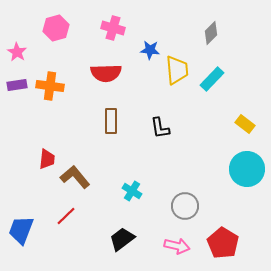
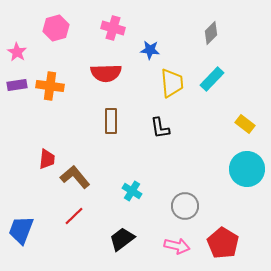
yellow trapezoid: moved 5 px left, 13 px down
red line: moved 8 px right
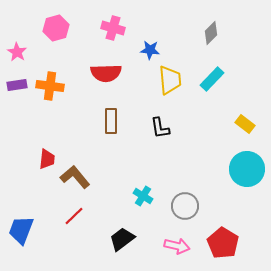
yellow trapezoid: moved 2 px left, 3 px up
cyan cross: moved 11 px right, 5 px down
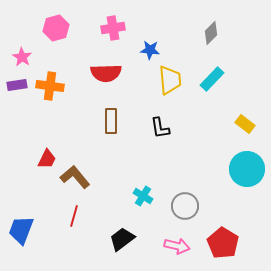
pink cross: rotated 25 degrees counterclockwise
pink star: moved 5 px right, 5 px down
red trapezoid: rotated 20 degrees clockwise
red line: rotated 30 degrees counterclockwise
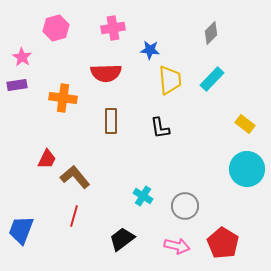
orange cross: moved 13 px right, 12 px down
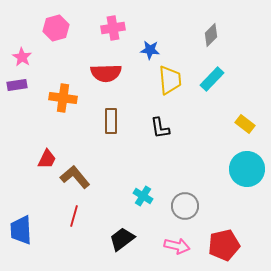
gray diamond: moved 2 px down
blue trapezoid: rotated 24 degrees counterclockwise
red pentagon: moved 1 px right, 2 px down; rotated 28 degrees clockwise
